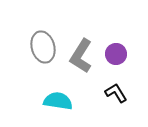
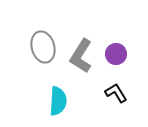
cyan semicircle: rotated 84 degrees clockwise
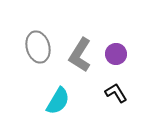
gray ellipse: moved 5 px left
gray L-shape: moved 1 px left, 1 px up
cyan semicircle: rotated 28 degrees clockwise
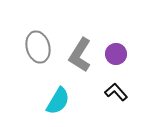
black L-shape: moved 1 px up; rotated 10 degrees counterclockwise
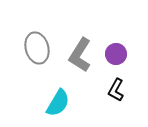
gray ellipse: moved 1 px left, 1 px down
black L-shape: moved 2 px up; rotated 110 degrees counterclockwise
cyan semicircle: moved 2 px down
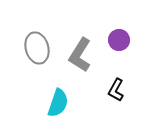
purple circle: moved 3 px right, 14 px up
cyan semicircle: rotated 12 degrees counterclockwise
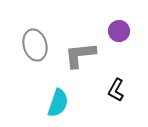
purple circle: moved 9 px up
gray ellipse: moved 2 px left, 3 px up
gray L-shape: rotated 52 degrees clockwise
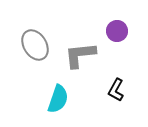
purple circle: moved 2 px left
gray ellipse: rotated 16 degrees counterclockwise
cyan semicircle: moved 4 px up
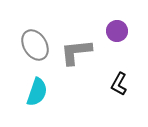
gray L-shape: moved 4 px left, 3 px up
black L-shape: moved 3 px right, 6 px up
cyan semicircle: moved 21 px left, 7 px up
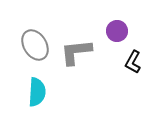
black L-shape: moved 14 px right, 22 px up
cyan semicircle: rotated 16 degrees counterclockwise
